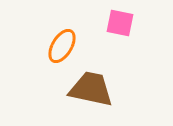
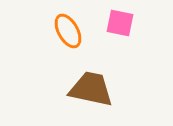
orange ellipse: moved 6 px right, 15 px up; rotated 60 degrees counterclockwise
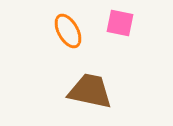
brown trapezoid: moved 1 px left, 2 px down
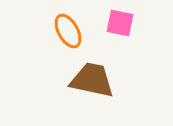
brown trapezoid: moved 2 px right, 11 px up
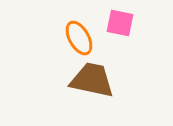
orange ellipse: moved 11 px right, 7 px down
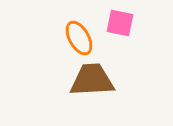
brown trapezoid: rotated 15 degrees counterclockwise
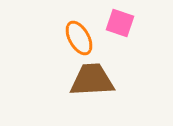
pink square: rotated 8 degrees clockwise
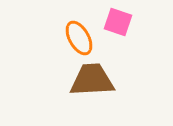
pink square: moved 2 px left, 1 px up
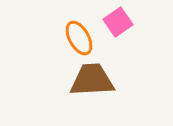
pink square: rotated 36 degrees clockwise
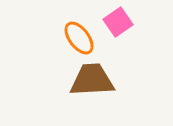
orange ellipse: rotated 8 degrees counterclockwise
